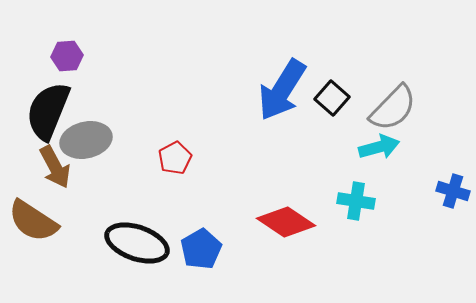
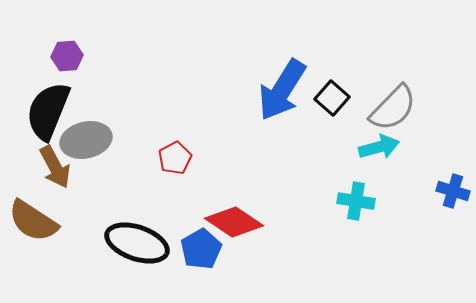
red diamond: moved 52 px left
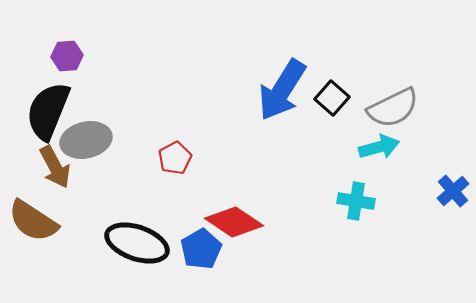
gray semicircle: rotated 20 degrees clockwise
blue cross: rotated 32 degrees clockwise
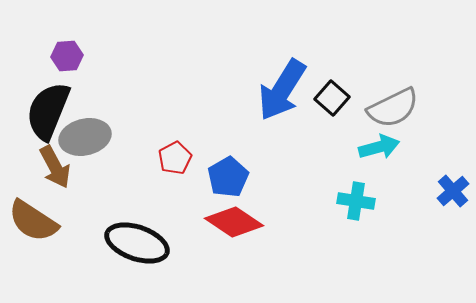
gray ellipse: moved 1 px left, 3 px up
blue pentagon: moved 27 px right, 72 px up
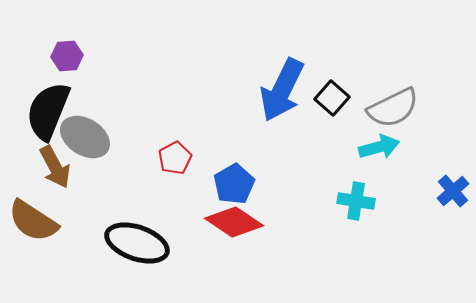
blue arrow: rotated 6 degrees counterclockwise
gray ellipse: rotated 45 degrees clockwise
blue pentagon: moved 6 px right, 7 px down
